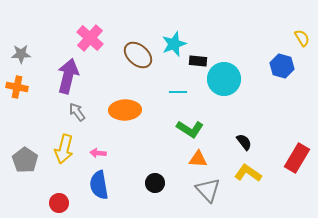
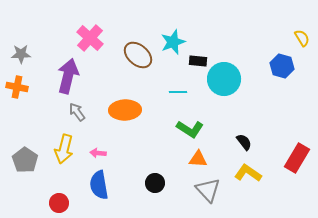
cyan star: moved 1 px left, 2 px up
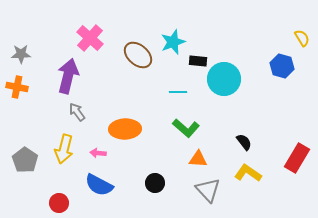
orange ellipse: moved 19 px down
green L-shape: moved 4 px left, 1 px up; rotated 8 degrees clockwise
blue semicircle: rotated 52 degrees counterclockwise
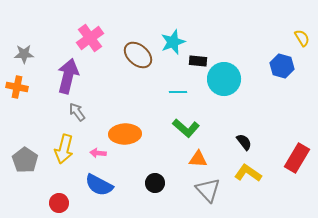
pink cross: rotated 12 degrees clockwise
gray star: moved 3 px right
orange ellipse: moved 5 px down
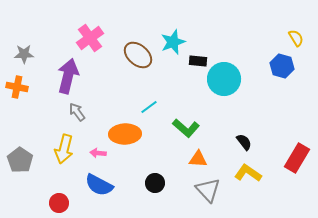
yellow semicircle: moved 6 px left
cyan line: moved 29 px left, 15 px down; rotated 36 degrees counterclockwise
gray pentagon: moved 5 px left
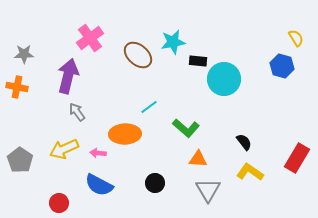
cyan star: rotated 10 degrees clockwise
yellow arrow: rotated 52 degrees clockwise
yellow L-shape: moved 2 px right, 1 px up
gray triangle: rotated 12 degrees clockwise
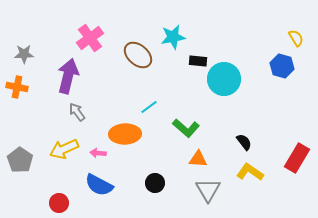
cyan star: moved 5 px up
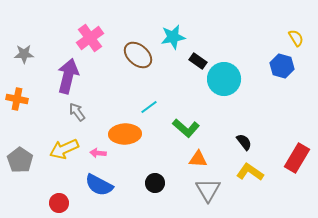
black rectangle: rotated 30 degrees clockwise
orange cross: moved 12 px down
